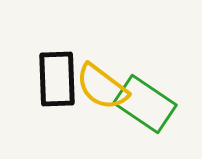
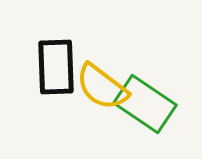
black rectangle: moved 1 px left, 12 px up
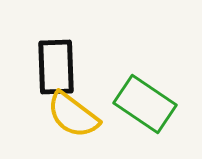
yellow semicircle: moved 29 px left, 28 px down
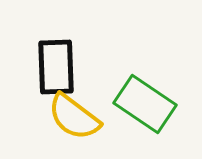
yellow semicircle: moved 1 px right, 2 px down
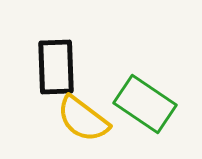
yellow semicircle: moved 9 px right, 2 px down
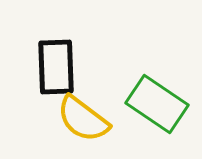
green rectangle: moved 12 px right
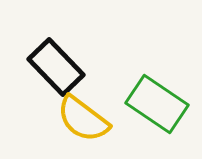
black rectangle: rotated 42 degrees counterclockwise
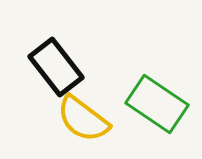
black rectangle: rotated 6 degrees clockwise
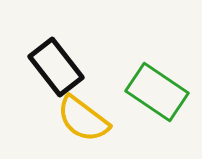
green rectangle: moved 12 px up
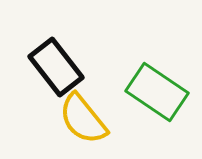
yellow semicircle: rotated 14 degrees clockwise
